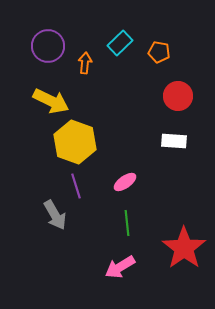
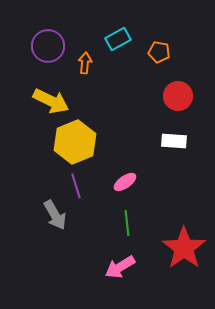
cyan rectangle: moved 2 px left, 4 px up; rotated 15 degrees clockwise
yellow hexagon: rotated 18 degrees clockwise
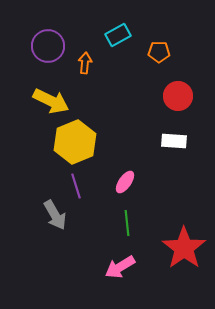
cyan rectangle: moved 4 px up
orange pentagon: rotated 10 degrees counterclockwise
pink ellipse: rotated 20 degrees counterclockwise
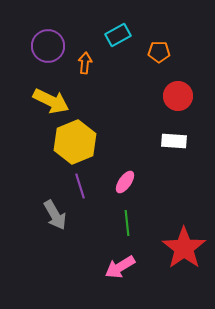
purple line: moved 4 px right
